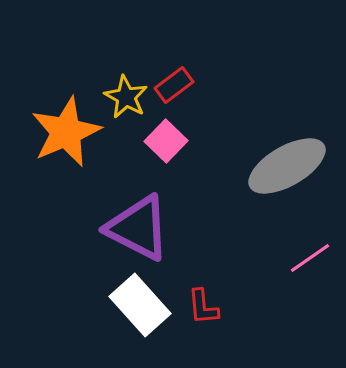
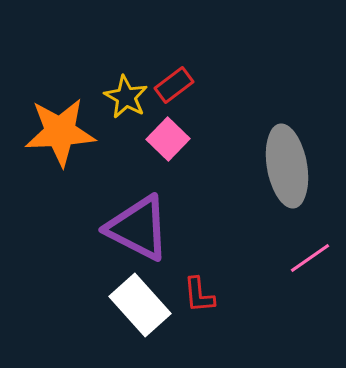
orange star: moved 6 px left; rotated 20 degrees clockwise
pink square: moved 2 px right, 2 px up
gray ellipse: rotated 70 degrees counterclockwise
red L-shape: moved 4 px left, 12 px up
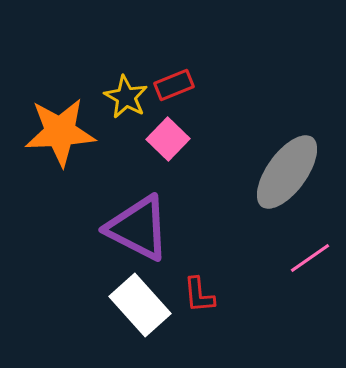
red rectangle: rotated 15 degrees clockwise
gray ellipse: moved 6 px down; rotated 46 degrees clockwise
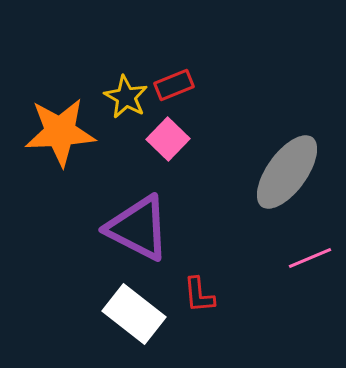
pink line: rotated 12 degrees clockwise
white rectangle: moved 6 px left, 9 px down; rotated 10 degrees counterclockwise
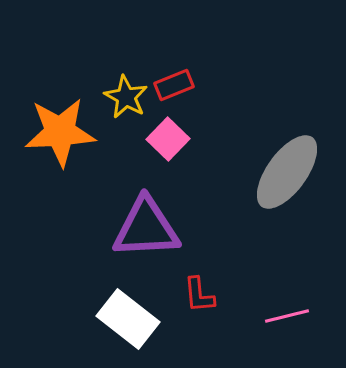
purple triangle: moved 8 px right; rotated 30 degrees counterclockwise
pink line: moved 23 px left, 58 px down; rotated 9 degrees clockwise
white rectangle: moved 6 px left, 5 px down
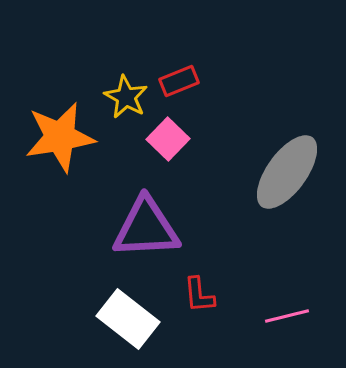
red rectangle: moved 5 px right, 4 px up
orange star: moved 5 px down; rotated 6 degrees counterclockwise
